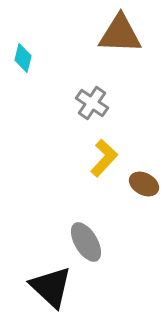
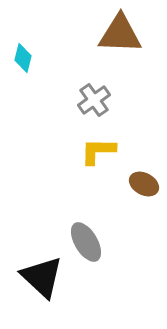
gray cross: moved 2 px right, 3 px up; rotated 20 degrees clockwise
yellow L-shape: moved 6 px left, 7 px up; rotated 132 degrees counterclockwise
black triangle: moved 9 px left, 10 px up
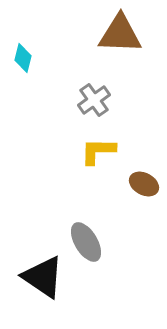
black triangle: moved 1 px right; rotated 9 degrees counterclockwise
